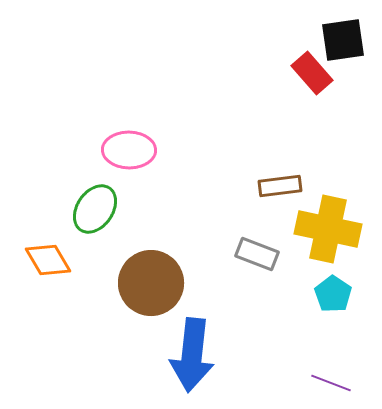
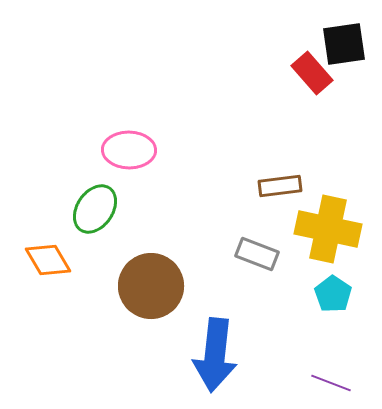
black square: moved 1 px right, 4 px down
brown circle: moved 3 px down
blue arrow: moved 23 px right
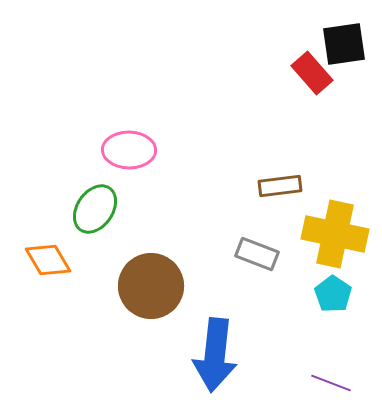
yellow cross: moved 7 px right, 5 px down
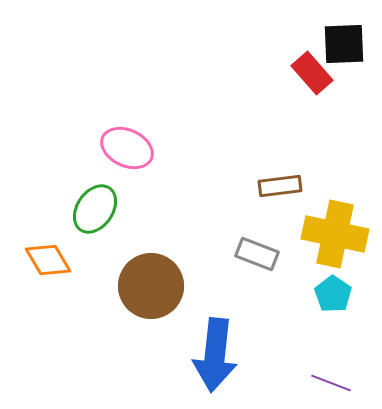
black square: rotated 6 degrees clockwise
pink ellipse: moved 2 px left, 2 px up; rotated 24 degrees clockwise
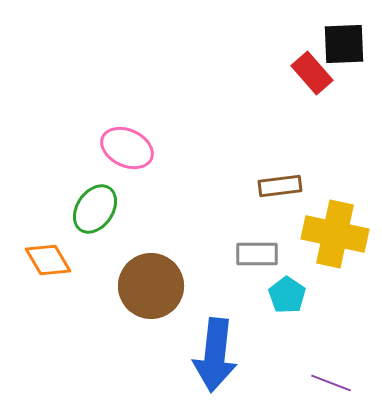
gray rectangle: rotated 21 degrees counterclockwise
cyan pentagon: moved 46 px left, 1 px down
